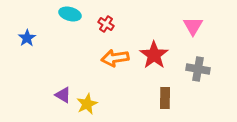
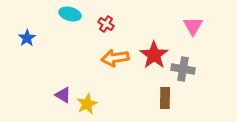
gray cross: moved 15 px left
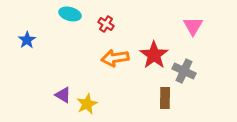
blue star: moved 2 px down
gray cross: moved 1 px right, 2 px down; rotated 15 degrees clockwise
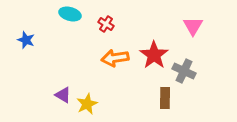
blue star: moved 1 px left; rotated 18 degrees counterclockwise
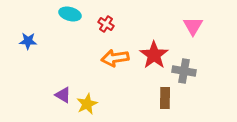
blue star: moved 2 px right, 1 px down; rotated 18 degrees counterclockwise
gray cross: rotated 15 degrees counterclockwise
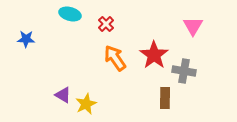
red cross: rotated 14 degrees clockwise
blue star: moved 2 px left, 2 px up
orange arrow: rotated 64 degrees clockwise
yellow star: moved 1 px left
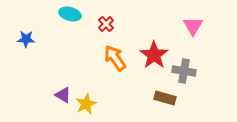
brown rectangle: rotated 75 degrees counterclockwise
